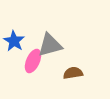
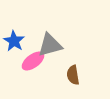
pink ellipse: rotated 30 degrees clockwise
brown semicircle: moved 2 px down; rotated 90 degrees counterclockwise
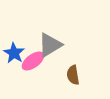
blue star: moved 12 px down
gray triangle: rotated 16 degrees counterclockwise
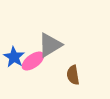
blue star: moved 4 px down
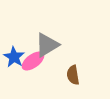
gray triangle: moved 3 px left
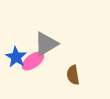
gray triangle: moved 1 px left, 1 px up
blue star: moved 2 px right
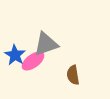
gray triangle: rotated 12 degrees clockwise
blue star: moved 1 px left, 2 px up
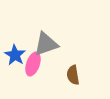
pink ellipse: moved 3 px down; rotated 35 degrees counterclockwise
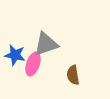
blue star: rotated 20 degrees counterclockwise
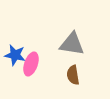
gray triangle: moved 26 px right; rotated 28 degrees clockwise
pink ellipse: moved 2 px left
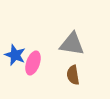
blue star: rotated 10 degrees clockwise
pink ellipse: moved 2 px right, 1 px up
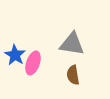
blue star: rotated 10 degrees clockwise
